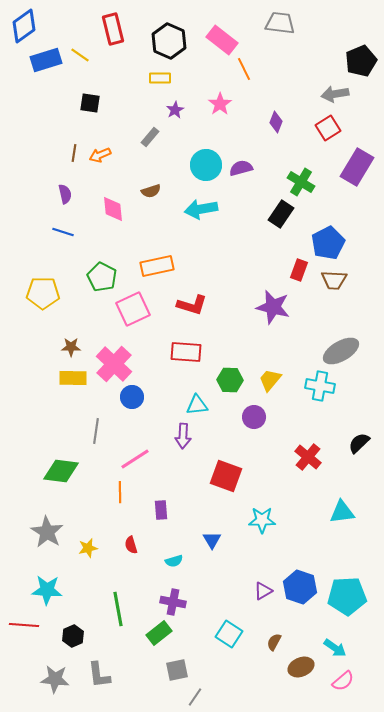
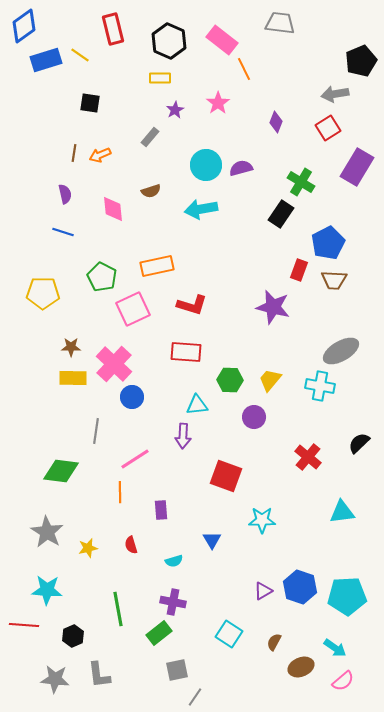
pink star at (220, 104): moved 2 px left, 1 px up
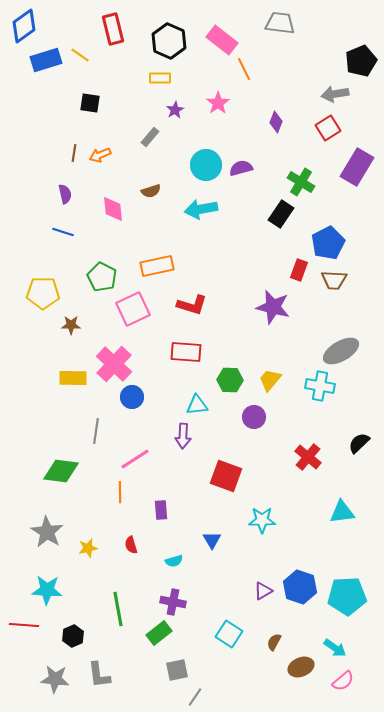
brown star at (71, 347): moved 22 px up
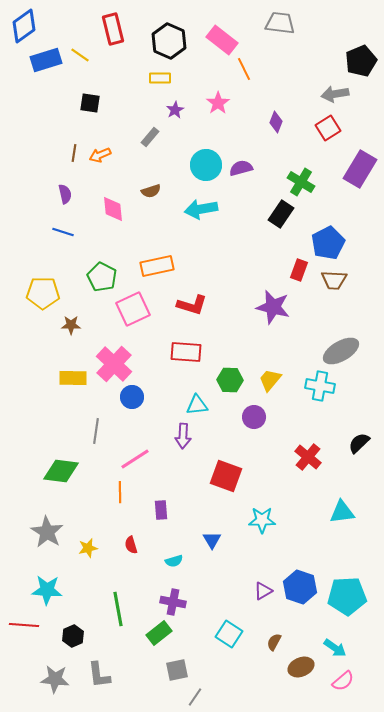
purple rectangle at (357, 167): moved 3 px right, 2 px down
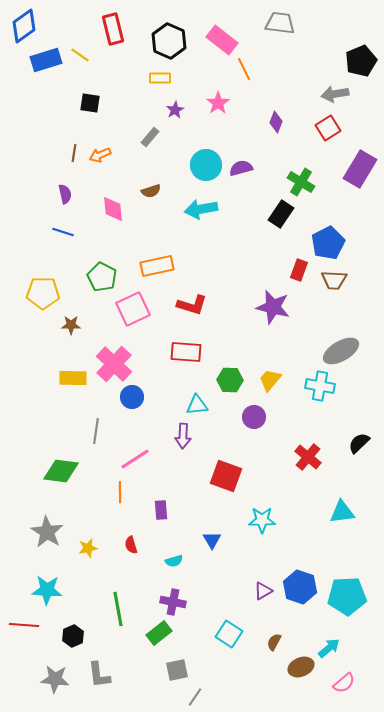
cyan arrow at (335, 648): moved 6 px left; rotated 75 degrees counterclockwise
pink semicircle at (343, 681): moved 1 px right, 2 px down
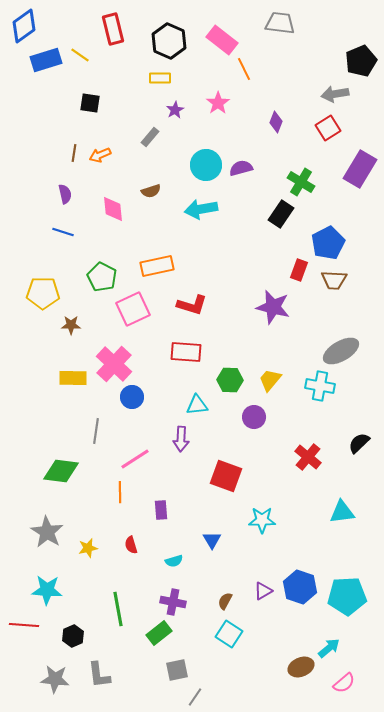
purple arrow at (183, 436): moved 2 px left, 3 px down
brown semicircle at (274, 642): moved 49 px left, 41 px up
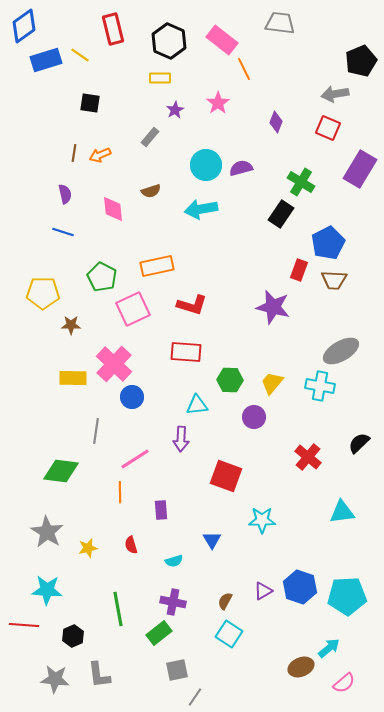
red square at (328, 128): rotated 35 degrees counterclockwise
yellow trapezoid at (270, 380): moved 2 px right, 3 px down
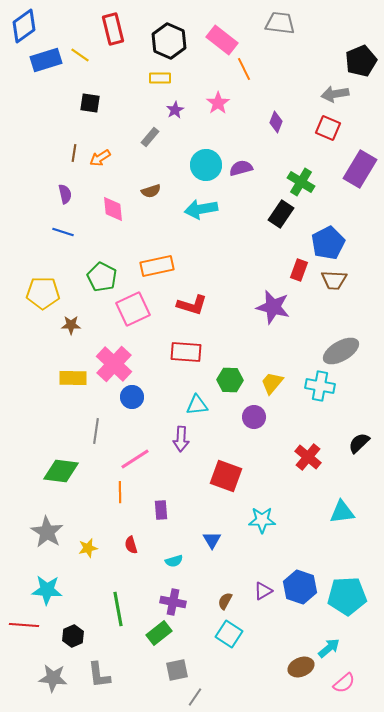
orange arrow at (100, 155): moved 3 px down; rotated 10 degrees counterclockwise
gray star at (55, 679): moved 2 px left, 1 px up
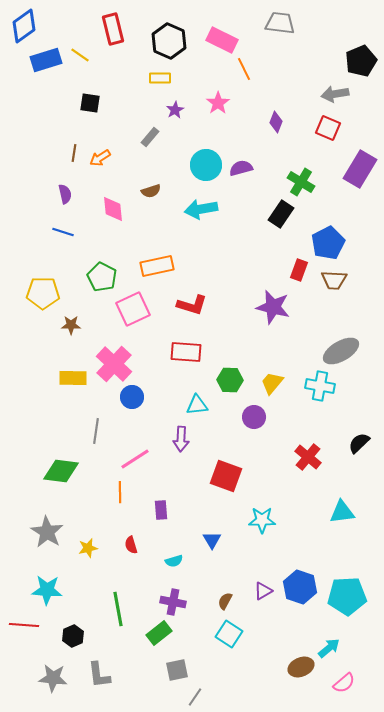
pink rectangle at (222, 40): rotated 12 degrees counterclockwise
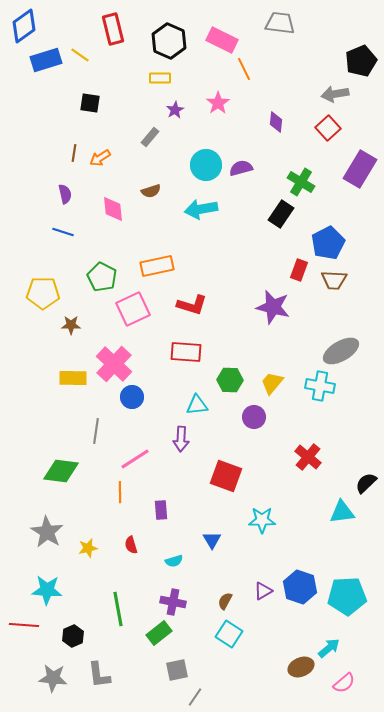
purple diamond at (276, 122): rotated 15 degrees counterclockwise
red square at (328, 128): rotated 25 degrees clockwise
black semicircle at (359, 443): moved 7 px right, 40 px down
